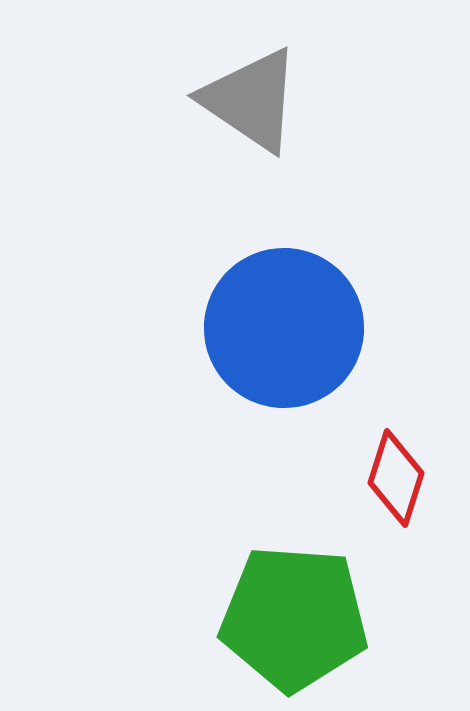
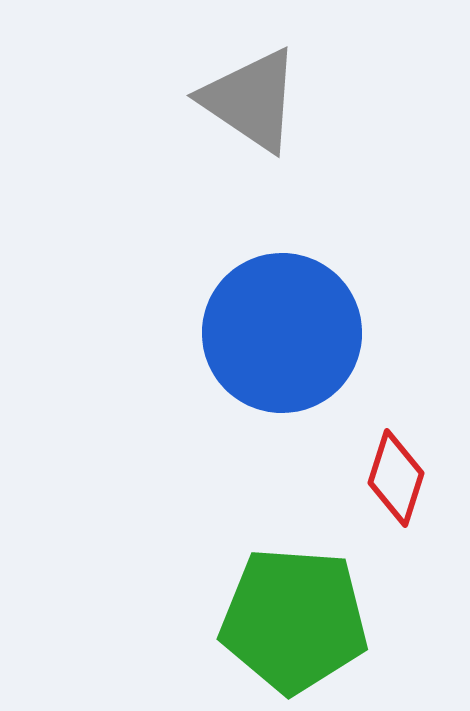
blue circle: moved 2 px left, 5 px down
green pentagon: moved 2 px down
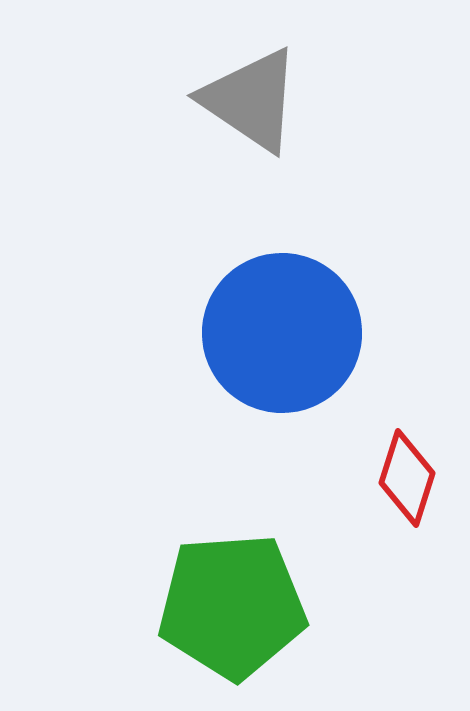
red diamond: moved 11 px right
green pentagon: moved 62 px left, 14 px up; rotated 8 degrees counterclockwise
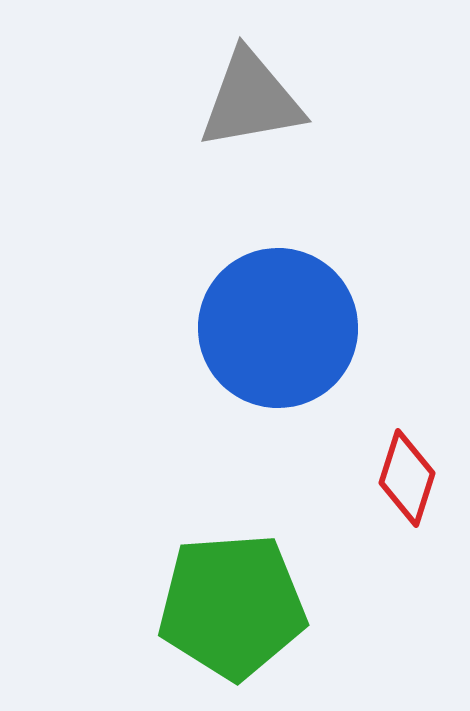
gray triangle: rotated 44 degrees counterclockwise
blue circle: moved 4 px left, 5 px up
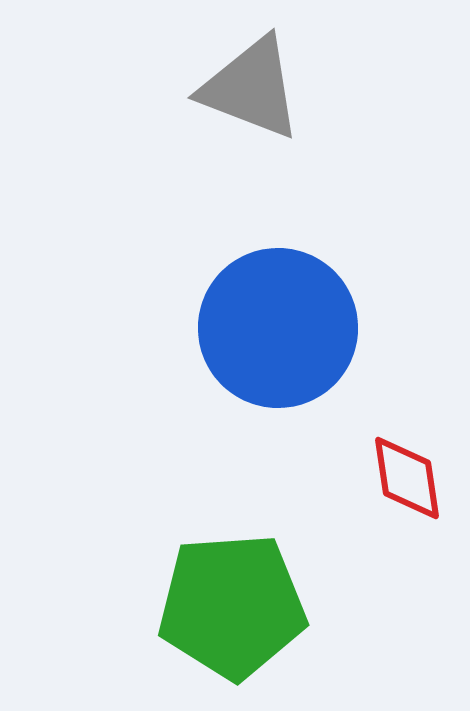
gray triangle: moved 12 px up; rotated 31 degrees clockwise
red diamond: rotated 26 degrees counterclockwise
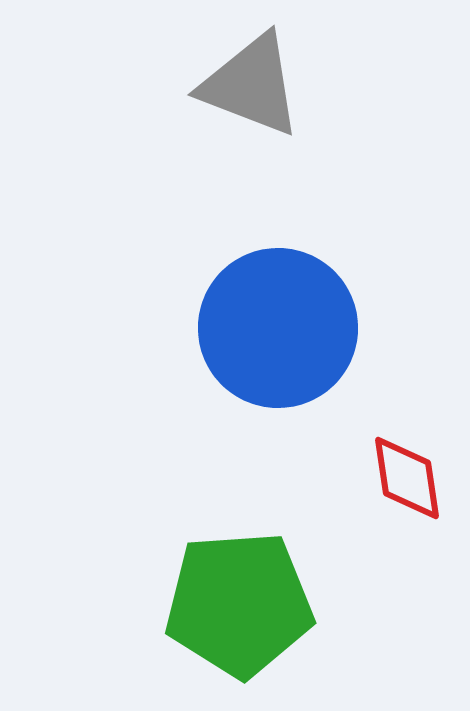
gray triangle: moved 3 px up
green pentagon: moved 7 px right, 2 px up
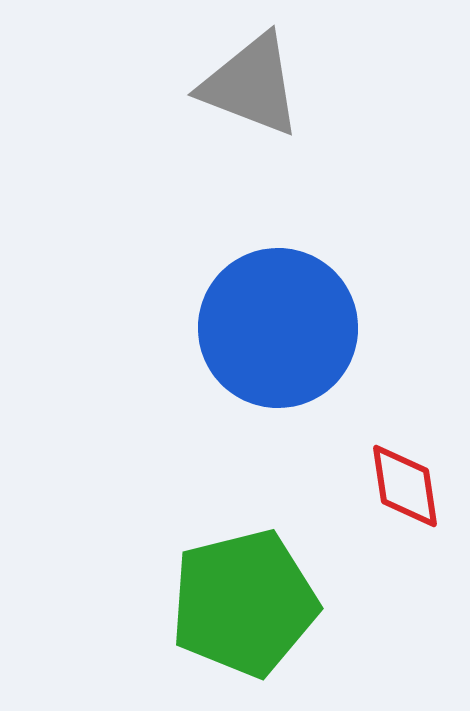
red diamond: moved 2 px left, 8 px down
green pentagon: moved 5 px right, 1 px up; rotated 10 degrees counterclockwise
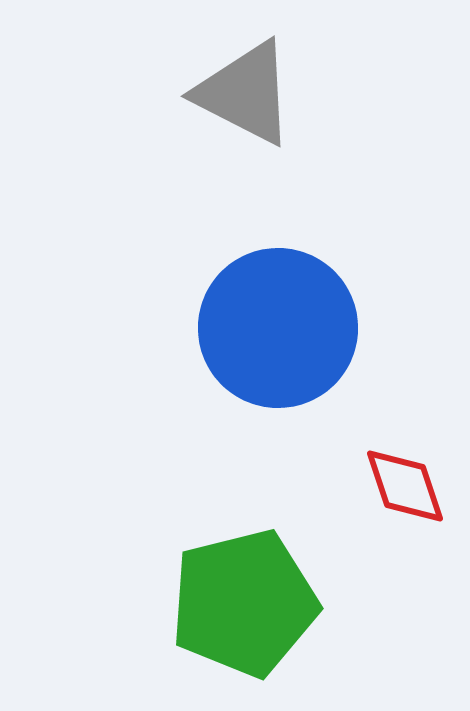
gray triangle: moved 6 px left, 8 px down; rotated 6 degrees clockwise
red diamond: rotated 10 degrees counterclockwise
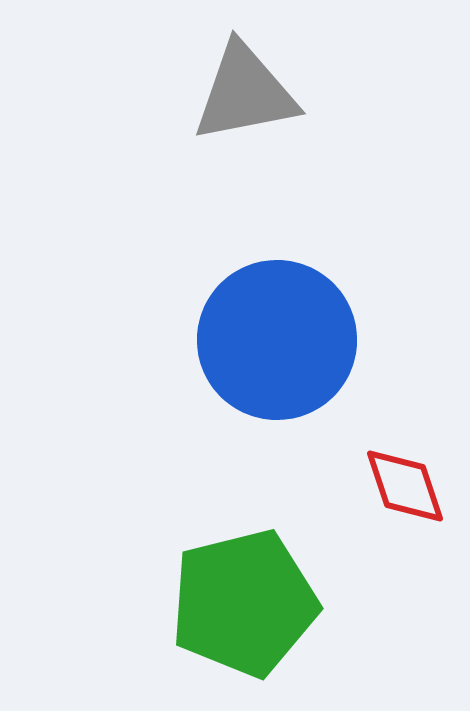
gray triangle: rotated 38 degrees counterclockwise
blue circle: moved 1 px left, 12 px down
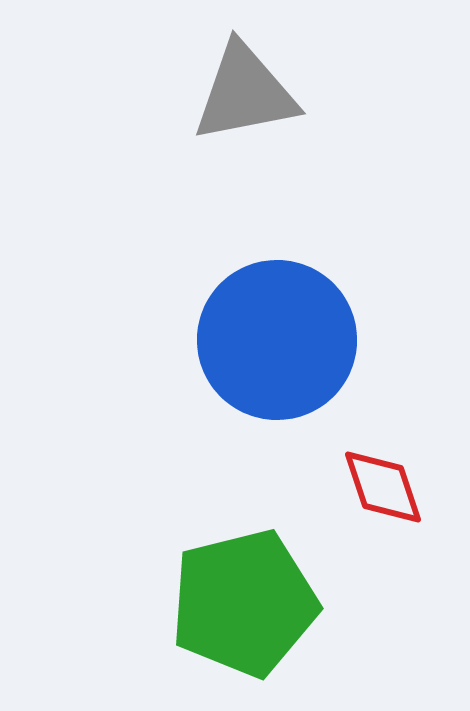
red diamond: moved 22 px left, 1 px down
